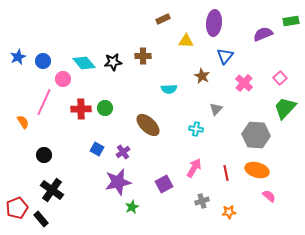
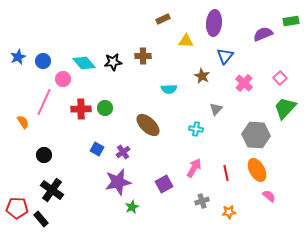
orange ellipse: rotated 45 degrees clockwise
red pentagon: rotated 25 degrees clockwise
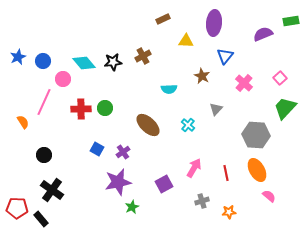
brown cross: rotated 28 degrees counterclockwise
cyan cross: moved 8 px left, 4 px up; rotated 32 degrees clockwise
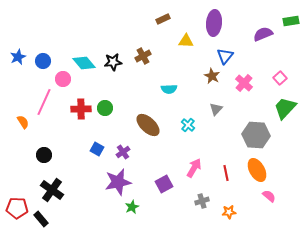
brown star: moved 10 px right
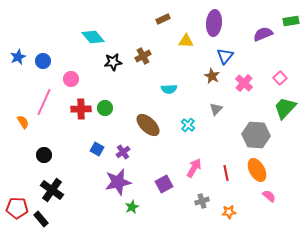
cyan diamond: moved 9 px right, 26 px up
pink circle: moved 8 px right
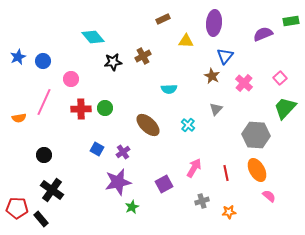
orange semicircle: moved 4 px left, 4 px up; rotated 112 degrees clockwise
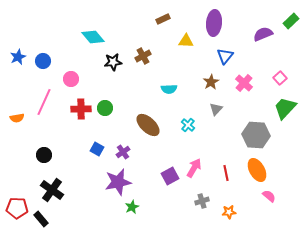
green rectangle: rotated 35 degrees counterclockwise
brown star: moved 1 px left, 6 px down; rotated 14 degrees clockwise
orange semicircle: moved 2 px left
purple square: moved 6 px right, 8 px up
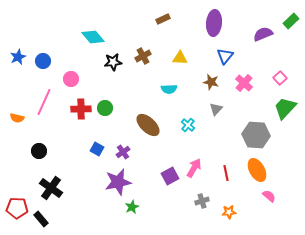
yellow triangle: moved 6 px left, 17 px down
brown star: rotated 28 degrees counterclockwise
orange semicircle: rotated 24 degrees clockwise
black circle: moved 5 px left, 4 px up
black cross: moved 1 px left, 2 px up
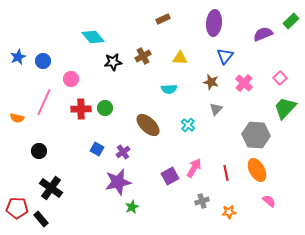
pink semicircle: moved 5 px down
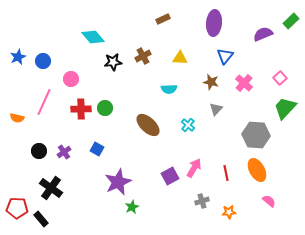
purple cross: moved 59 px left
purple star: rotated 12 degrees counterclockwise
